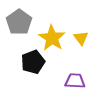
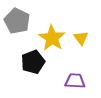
gray pentagon: moved 2 px left, 1 px up; rotated 10 degrees counterclockwise
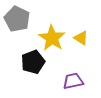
gray pentagon: moved 2 px up
yellow triangle: rotated 21 degrees counterclockwise
purple trapezoid: moved 2 px left; rotated 15 degrees counterclockwise
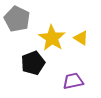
black pentagon: moved 1 px down
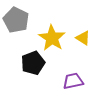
gray pentagon: moved 1 px left, 1 px down
yellow triangle: moved 2 px right
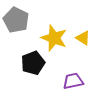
yellow star: moved 2 px right; rotated 12 degrees counterclockwise
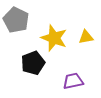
yellow triangle: moved 3 px right, 1 px up; rotated 42 degrees counterclockwise
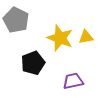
yellow star: moved 6 px right
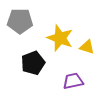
gray pentagon: moved 4 px right, 1 px down; rotated 25 degrees counterclockwise
yellow triangle: moved 1 px right, 10 px down; rotated 28 degrees clockwise
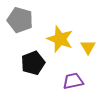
gray pentagon: moved 1 px up; rotated 15 degrees clockwise
yellow star: moved 1 px down
yellow triangle: moved 1 px right; rotated 42 degrees clockwise
